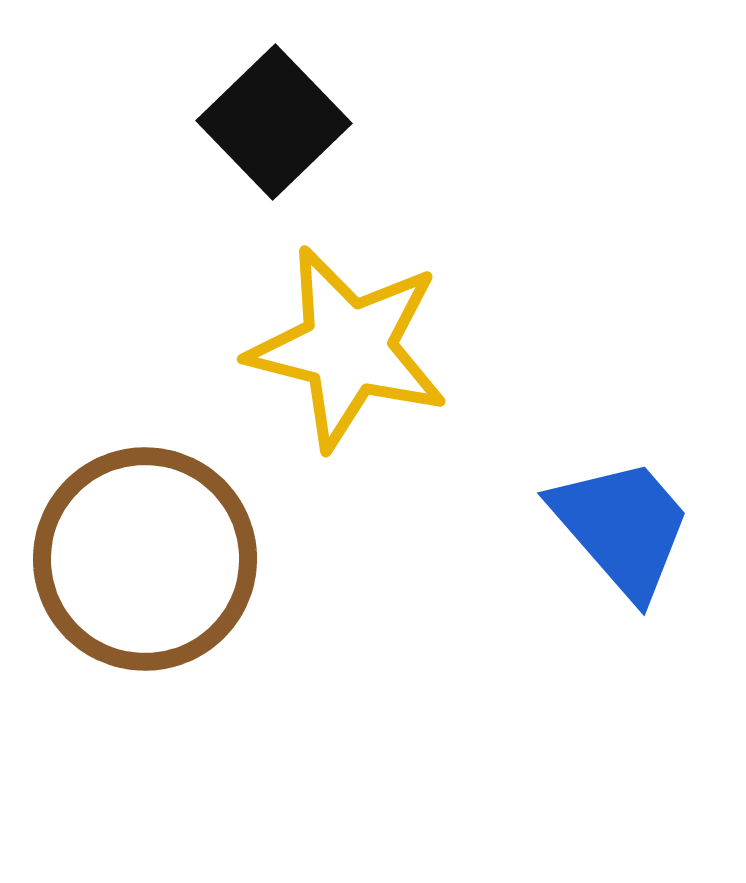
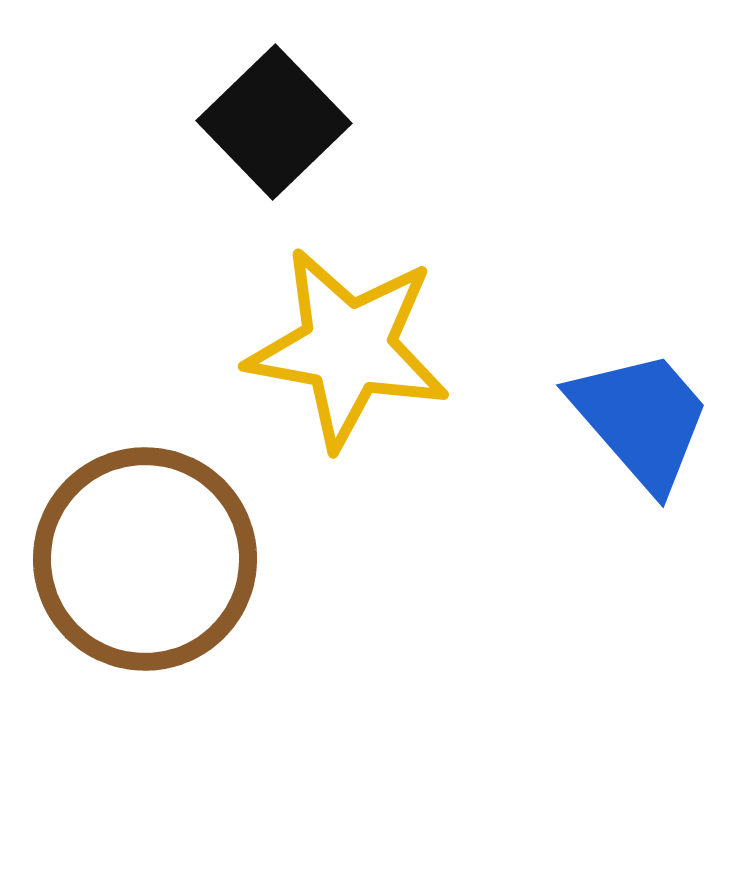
yellow star: rotated 4 degrees counterclockwise
blue trapezoid: moved 19 px right, 108 px up
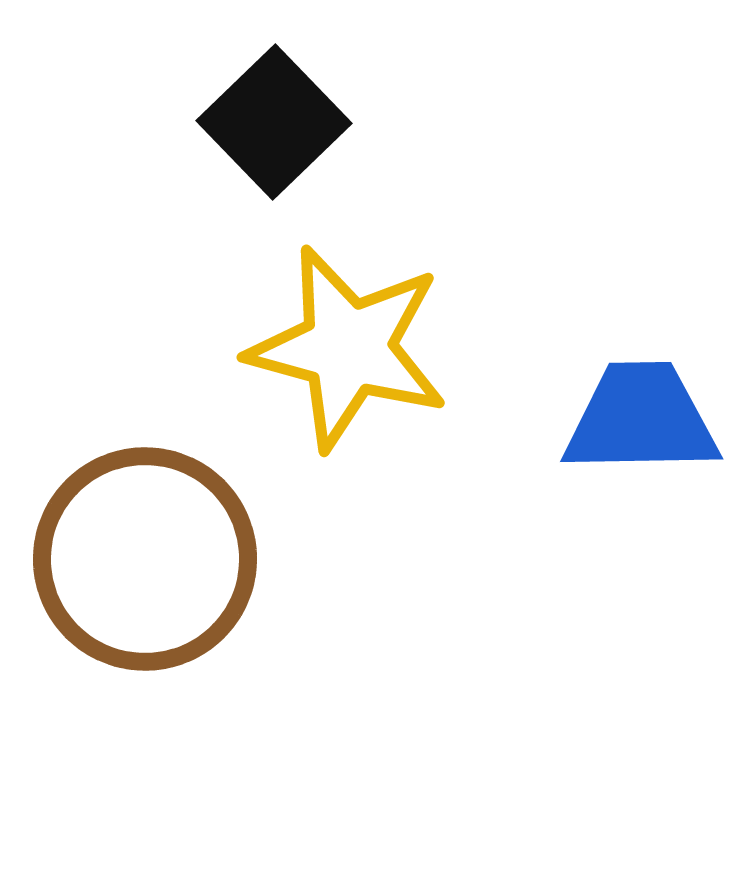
yellow star: rotated 5 degrees clockwise
blue trapezoid: rotated 50 degrees counterclockwise
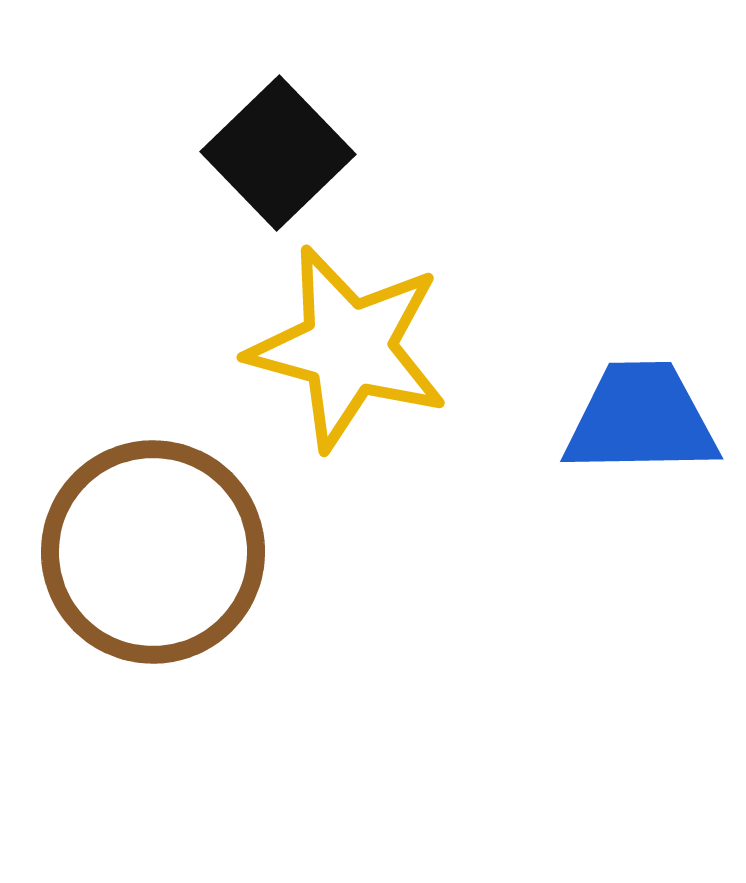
black square: moved 4 px right, 31 px down
brown circle: moved 8 px right, 7 px up
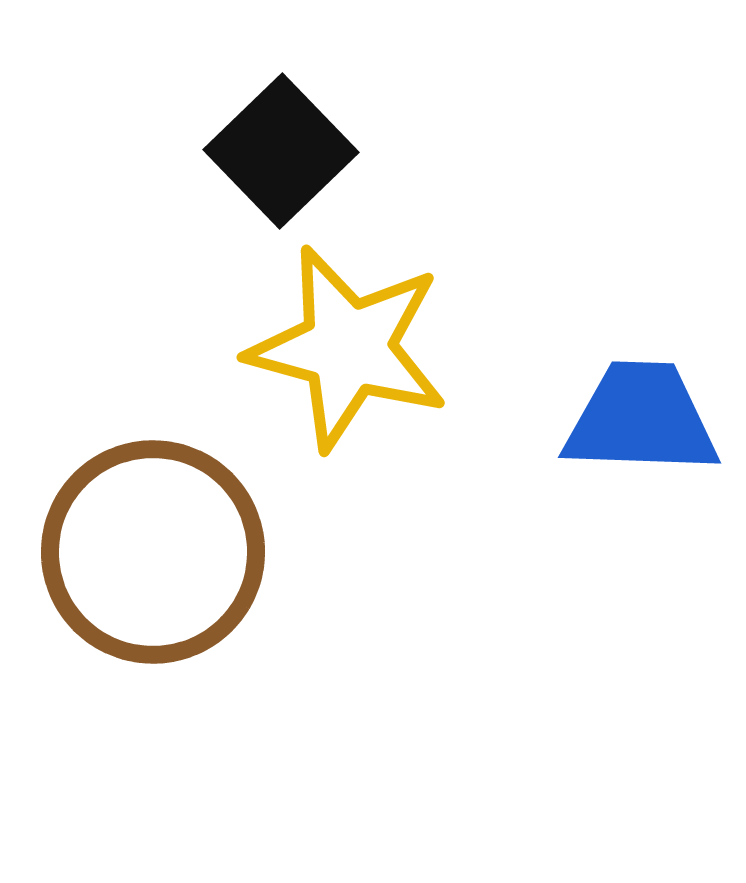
black square: moved 3 px right, 2 px up
blue trapezoid: rotated 3 degrees clockwise
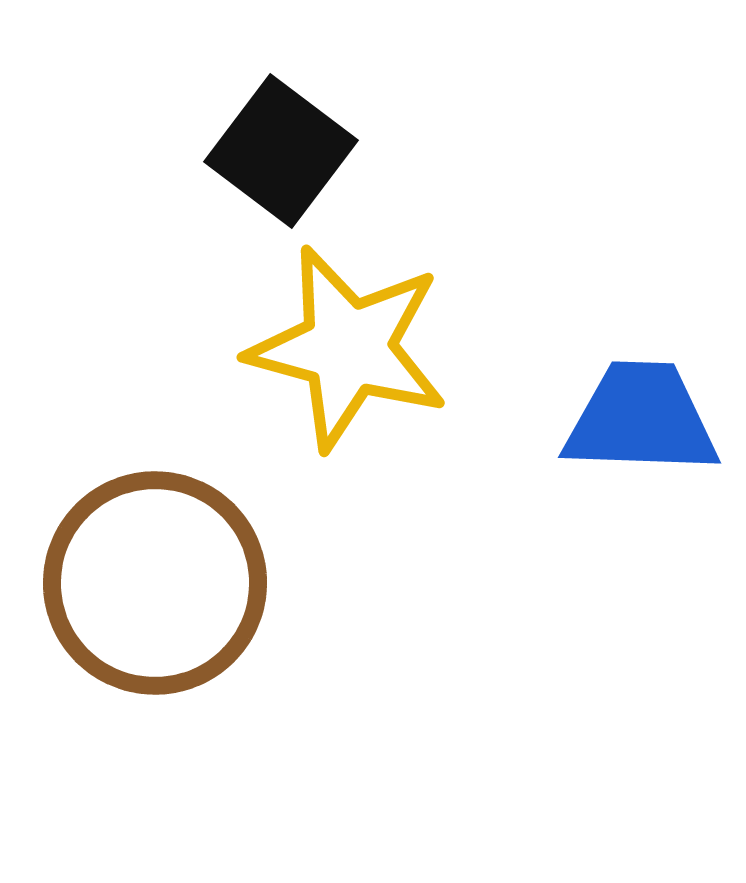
black square: rotated 9 degrees counterclockwise
brown circle: moved 2 px right, 31 px down
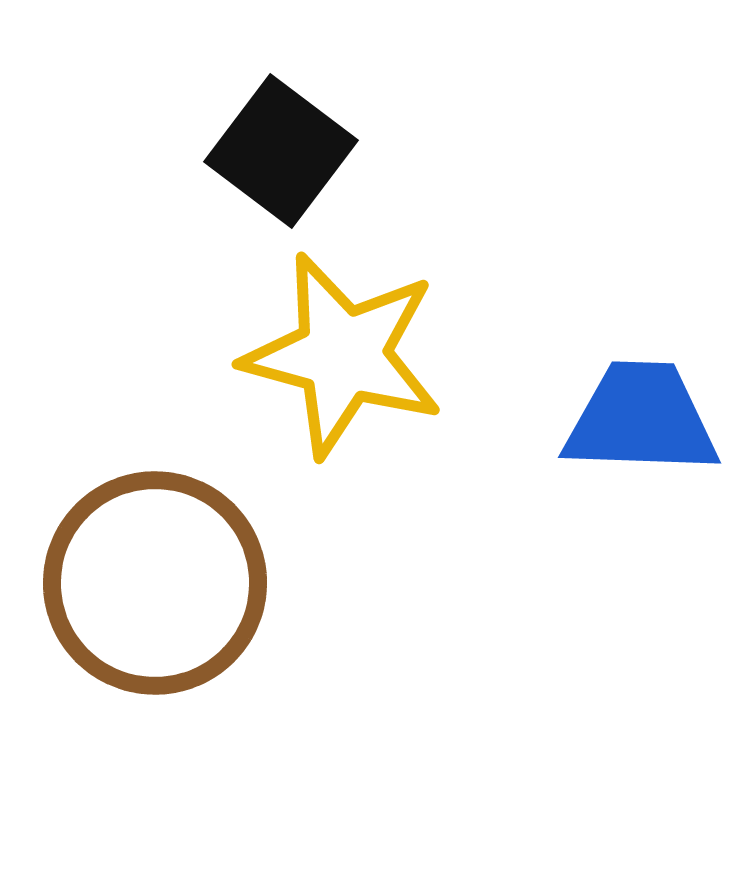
yellow star: moved 5 px left, 7 px down
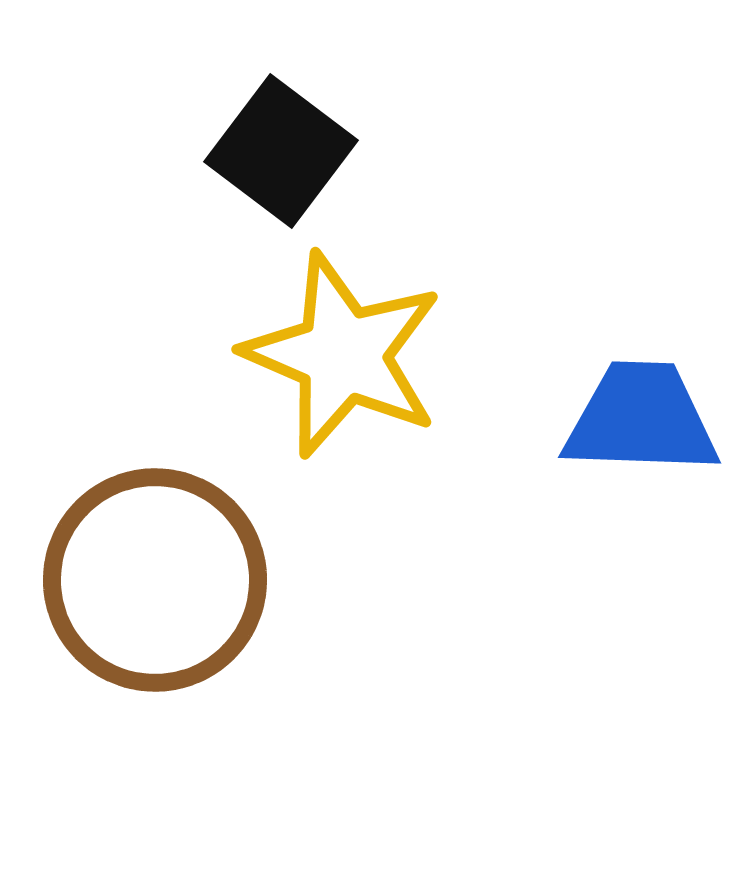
yellow star: rotated 8 degrees clockwise
brown circle: moved 3 px up
